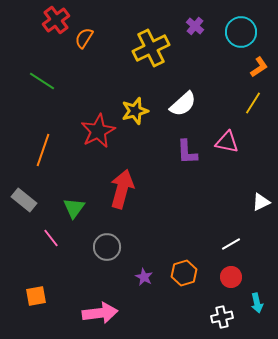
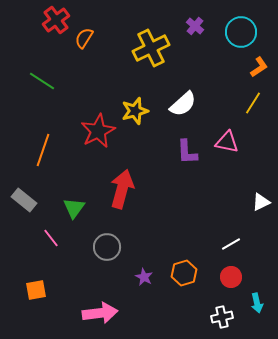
orange square: moved 6 px up
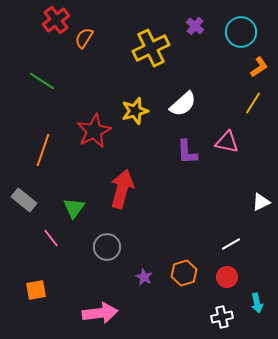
red star: moved 4 px left
red circle: moved 4 px left
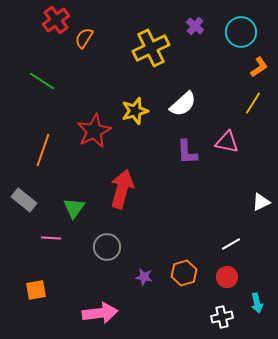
pink line: rotated 48 degrees counterclockwise
purple star: rotated 18 degrees counterclockwise
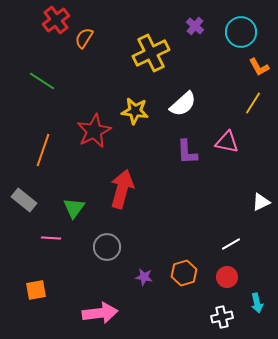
yellow cross: moved 5 px down
orange L-shape: rotated 95 degrees clockwise
yellow star: rotated 24 degrees clockwise
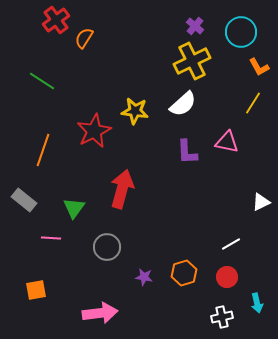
yellow cross: moved 41 px right, 8 px down
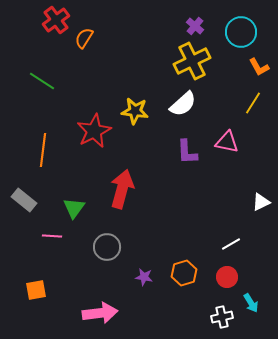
orange line: rotated 12 degrees counterclockwise
pink line: moved 1 px right, 2 px up
cyan arrow: moved 6 px left; rotated 18 degrees counterclockwise
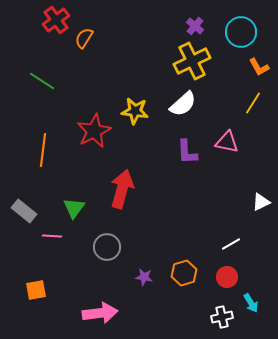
gray rectangle: moved 11 px down
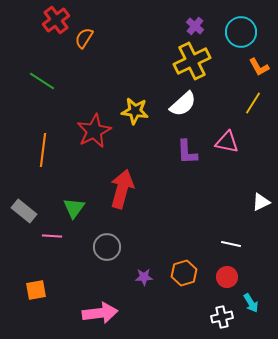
white line: rotated 42 degrees clockwise
purple star: rotated 12 degrees counterclockwise
